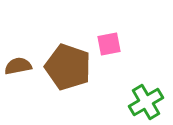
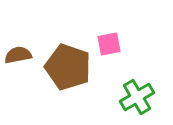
brown semicircle: moved 11 px up
green cross: moved 9 px left, 5 px up
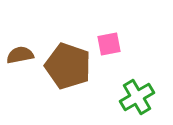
brown semicircle: moved 2 px right
brown pentagon: moved 1 px up
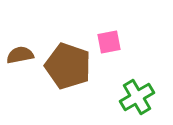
pink square: moved 2 px up
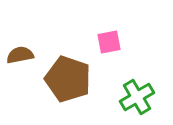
brown pentagon: moved 13 px down
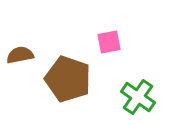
green cross: moved 1 px right; rotated 24 degrees counterclockwise
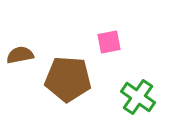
brown pentagon: rotated 15 degrees counterclockwise
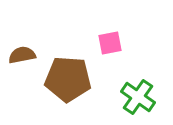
pink square: moved 1 px right, 1 px down
brown semicircle: moved 2 px right
